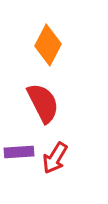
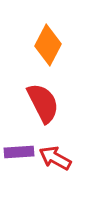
red arrow: rotated 88 degrees clockwise
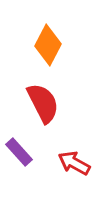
purple rectangle: rotated 52 degrees clockwise
red arrow: moved 19 px right, 5 px down
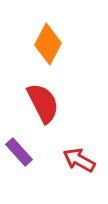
orange diamond: moved 1 px up
red arrow: moved 5 px right, 3 px up
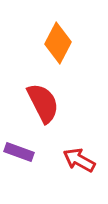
orange diamond: moved 10 px right, 1 px up
purple rectangle: rotated 28 degrees counterclockwise
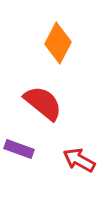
red semicircle: rotated 24 degrees counterclockwise
purple rectangle: moved 3 px up
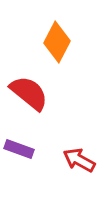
orange diamond: moved 1 px left, 1 px up
red semicircle: moved 14 px left, 10 px up
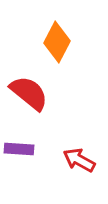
purple rectangle: rotated 16 degrees counterclockwise
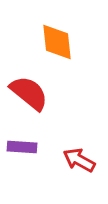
orange diamond: rotated 33 degrees counterclockwise
purple rectangle: moved 3 px right, 2 px up
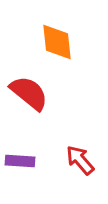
purple rectangle: moved 2 px left, 14 px down
red arrow: moved 1 px right; rotated 20 degrees clockwise
